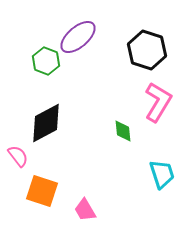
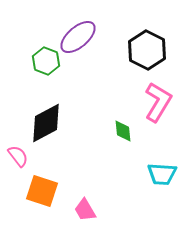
black hexagon: rotated 9 degrees clockwise
cyan trapezoid: rotated 112 degrees clockwise
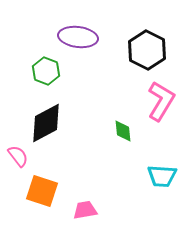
purple ellipse: rotated 48 degrees clockwise
green hexagon: moved 10 px down
pink L-shape: moved 3 px right, 1 px up
cyan trapezoid: moved 2 px down
pink trapezoid: rotated 110 degrees clockwise
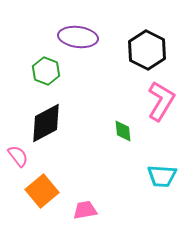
orange square: rotated 32 degrees clockwise
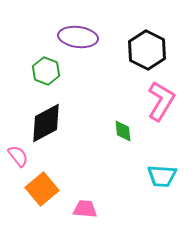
orange square: moved 2 px up
pink trapezoid: moved 1 px up; rotated 15 degrees clockwise
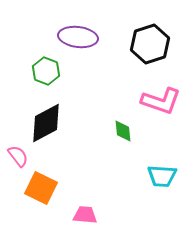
black hexagon: moved 3 px right, 6 px up; rotated 15 degrees clockwise
pink L-shape: rotated 78 degrees clockwise
orange square: moved 1 px left, 1 px up; rotated 24 degrees counterclockwise
pink trapezoid: moved 6 px down
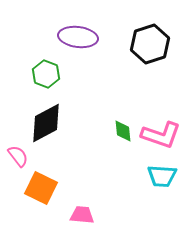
green hexagon: moved 3 px down
pink L-shape: moved 34 px down
pink trapezoid: moved 3 px left
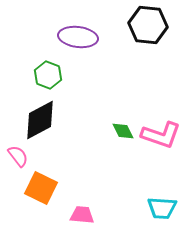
black hexagon: moved 2 px left, 19 px up; rotated 24 degrees clockwise
green hexagon: moved 2 px right, 1 px down
black diamond: moved 6 px left, 3 px up
green diamond: rotated 20 degrees counterclockwise
cyan trapezoid: moved 32 px down
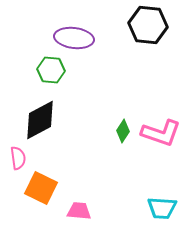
purple ellipse: moved 4 px left, 1 px down
green hexagon: moved 3 px right, 5 px up; rotated 16 degrees counterclockwise
green diamond: rotated 60 degrees clockwise
pink L-shape: moved 2 px up
pink semicircle: moved 2 px down; rotated 30 degrees clockwise
pink trapezoid: moved 3 px left, 4 px up
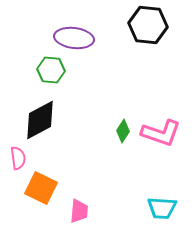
pink trapezoid: rotated 90 degrees clockwise
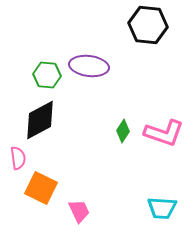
purple ellipse: moved 15 px right, 28 px down
green hexagon: moved 4 px left, 5 px down
pink L-shape: moved 3 px right
pink trapezoid: rotated 30 degrees counterclockwise
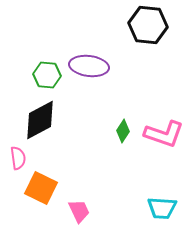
pink L-shape: moved 1 px down
